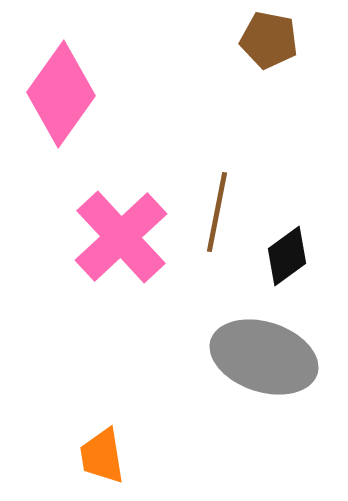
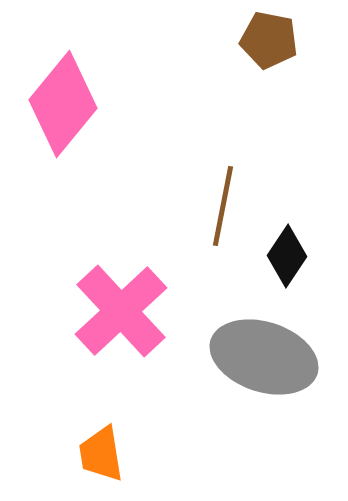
pink diamond: moved 2 px right, 10 px down; rotated 4 degrees clockwise
brown line: moved 6 px right, 6 px up
pink cross: moved 74 px down
black diamond: rotated 20 degrees counterclockwise
orange trapezoid: moved 1 px left, 2 px up
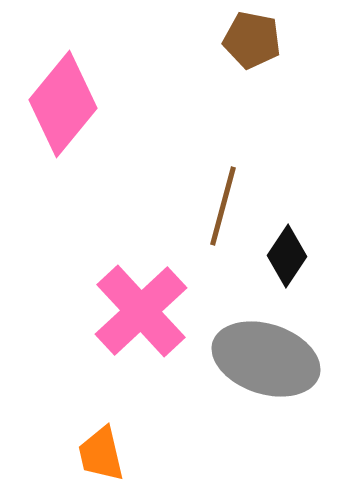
brown pentagon: moved 17 px left
brown line: rotated 4 degrees clockwise
pink cross: moved 20 px right
gray ellipse: moved 2 px right, 2 px down
orange trapezoid: rotated 4 degrees counterclockwise
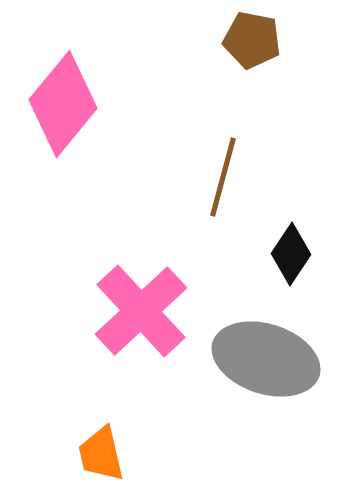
brown line: moved 29 px up
black diamond: moved 4 px right, 2 px up
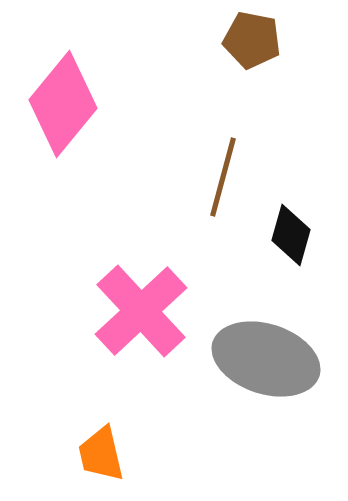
black diamond: moved 19 px up; rotated 18 degrees counterclockwise
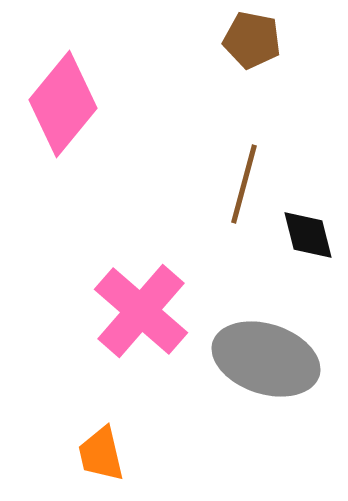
brown line: moved 21 px right, 7 px down
black diamond: moved 17 px right; rotated 30 degrees counterclockwise
pink cross: rotated 6 degrees counterclockwise
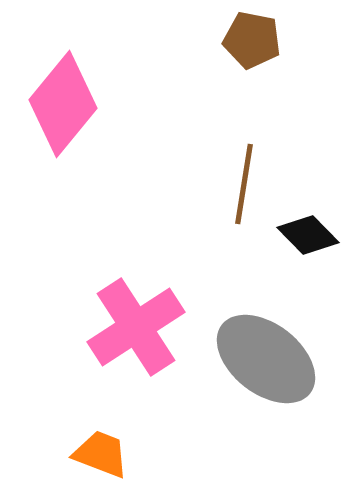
brown line: rotated 6 degrees counterclockwise
black diamond: rotated 30 degrees counterclockwise
pink cross: moved 5 px left, 16 px down; rotated 16 degrees clockwise
gray ellipse: rotated 20 degrees clockwise
orange trapezoid: rotated 124 degrees clockwise
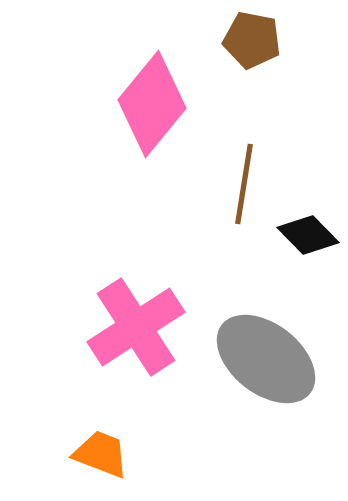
pink diamond: moved 89 px right
